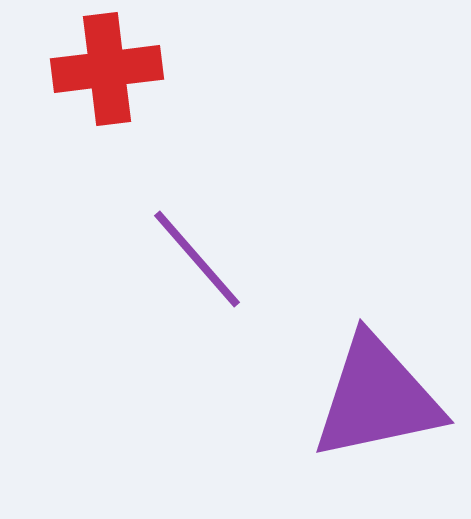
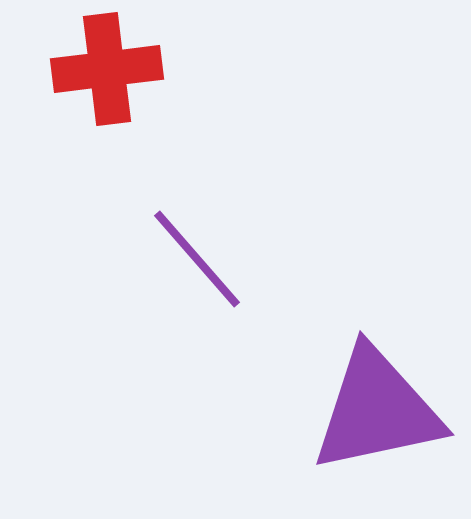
purple triangle: moved 12 px down
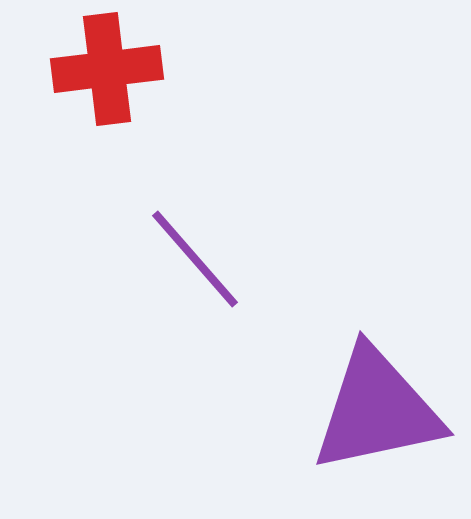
purple line: moved 2 px left
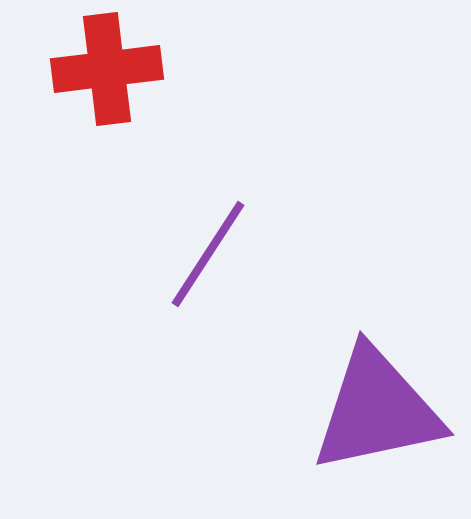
purple line: moved 13 px right, 5 px up; rotated 74 degrees clockwise
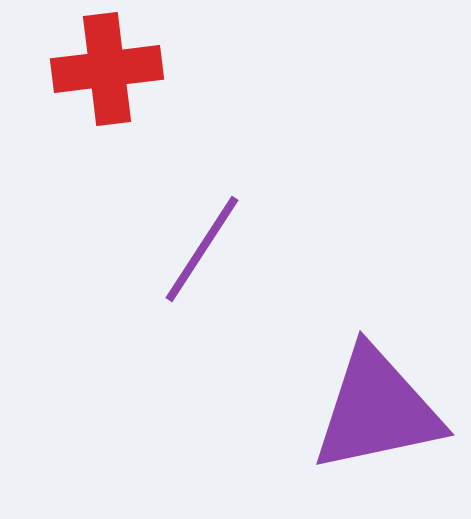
purple line: moved 6 px left, 5 px up
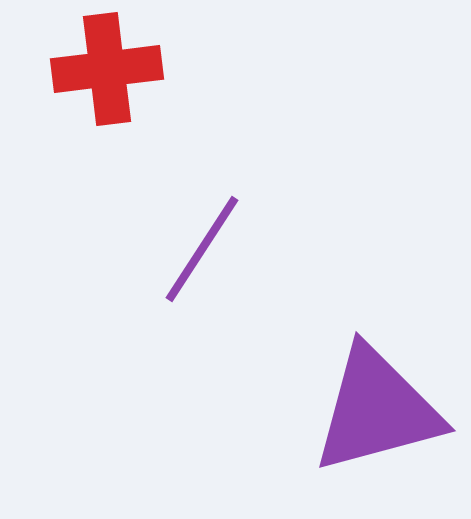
purple triangle: rotated 3 degrees counterclockwise
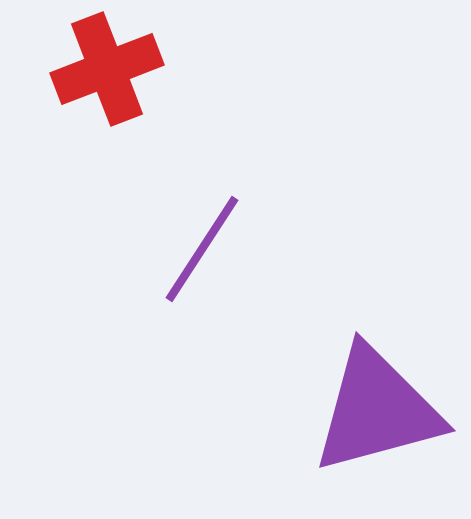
red cross: rotated 14 degrees counterclockwise
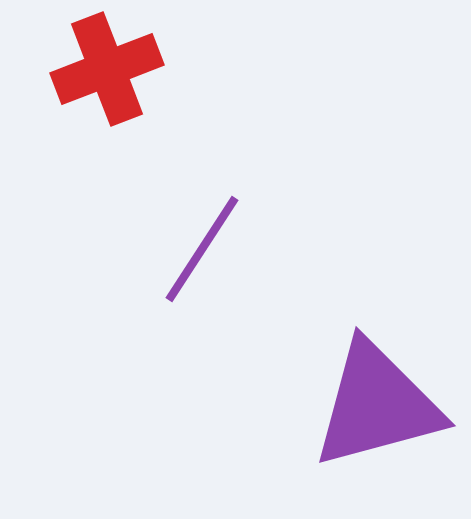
purple triangle: moved 5 px up
